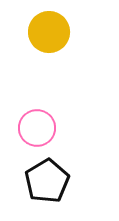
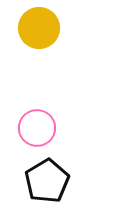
yellow circle: moved 10 px left, 4 px up
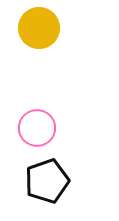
black pentagon: rotated 12 degrees clockwise
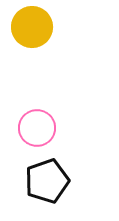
yellow circle: moved 7 px left, 1 px up
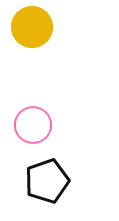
pink circle: moved 4 px left, 3 px up
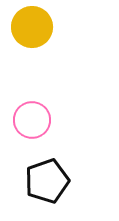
pink circle: moved 1 px left, 5 px up
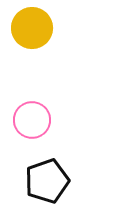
yellow circle: moved 1 px down
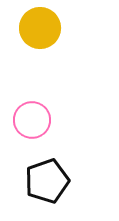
yellow circle: moved 8 px right
